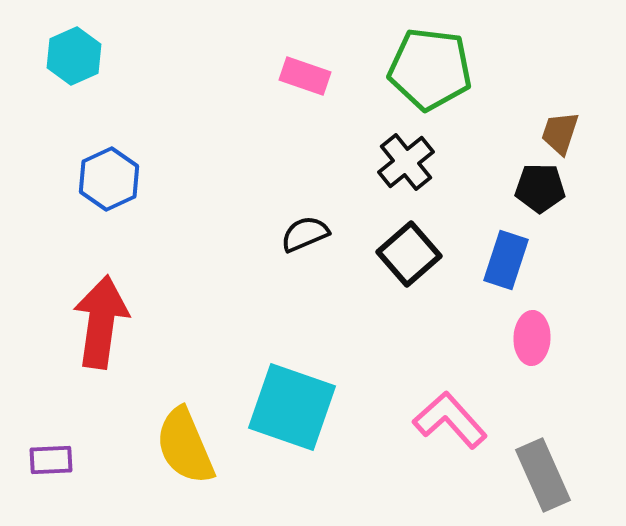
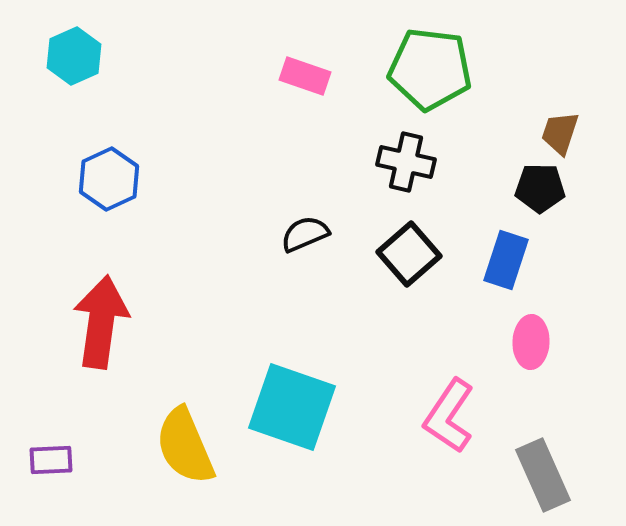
black cross: rotated 38 degrees counterclockwise
pink ellipse: moved 1 px left, 4 px down
pink L-shape: moved 1 px left, 4 px up; rotated 104 degrees counterclockwise
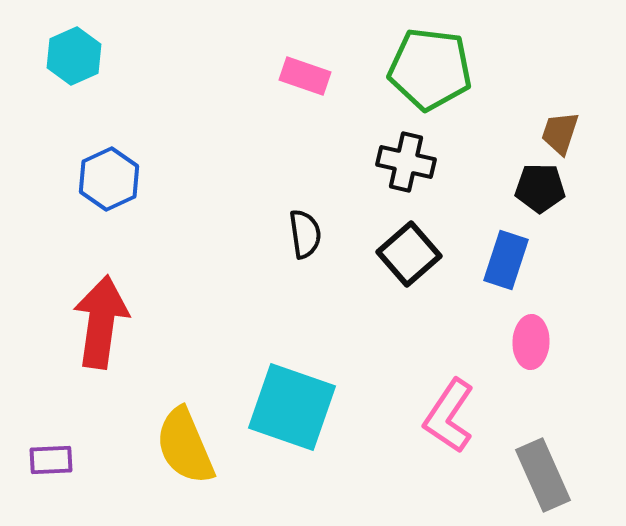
black semicircle: rotated 105 degrees clockwise
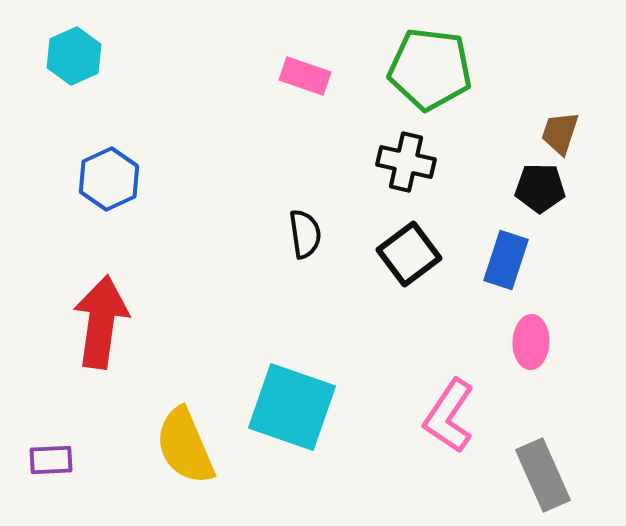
black square: rotated 4 degrees clockwise
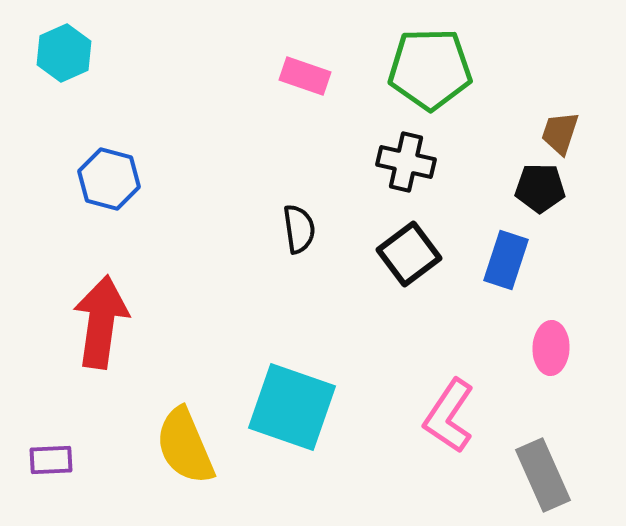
cyan hexagon: moved 10 px left, 3 px up
green pentagon: rotated 8 degrees counterclockwise
blue hexagon: rotated 20 degrees counterclockwise
black semicircle: moved 6 px left, 5 px up
pink ellipse: moved 20 px right, 6 px down
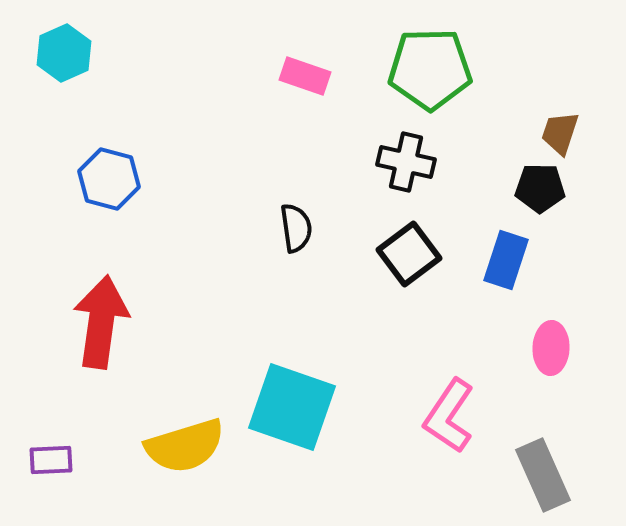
black semicircle: moved 3 px left, 1 px up
yellow semicircle: rotated 84 degrees counterclockwise
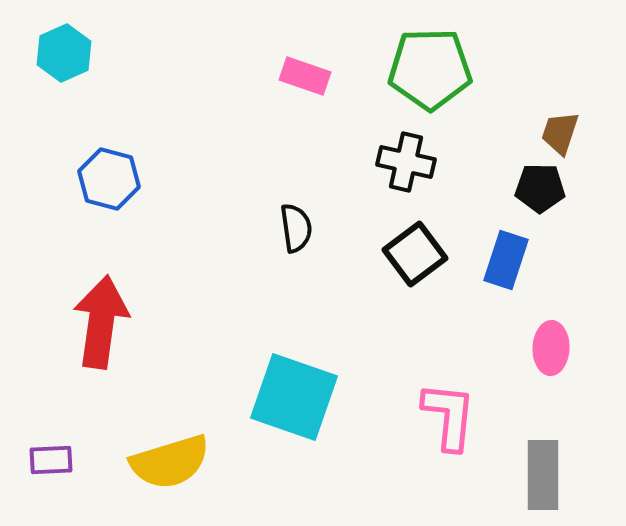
black square: moved 6 px right
cyan square: moved 2 px right, 10 px up
pink L-shape: rotated 152 degrees clockwise
yellow semicircle: moved 15 px left, 16 px down
gray rectangle: rotated 24 degrees clockwise
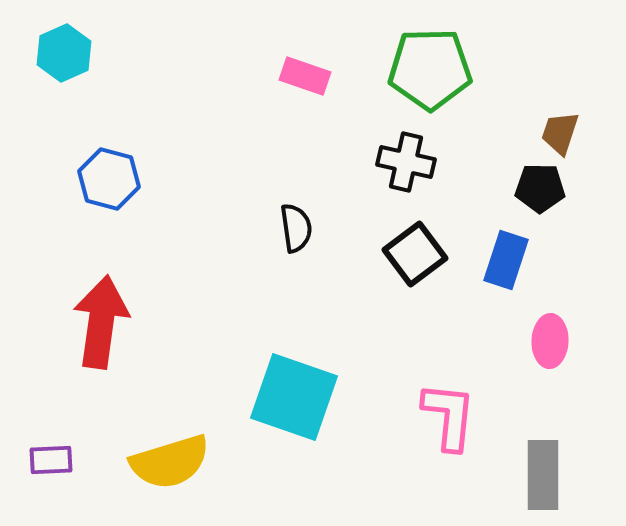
pink ellipse: moved 1 px left, 7 px up
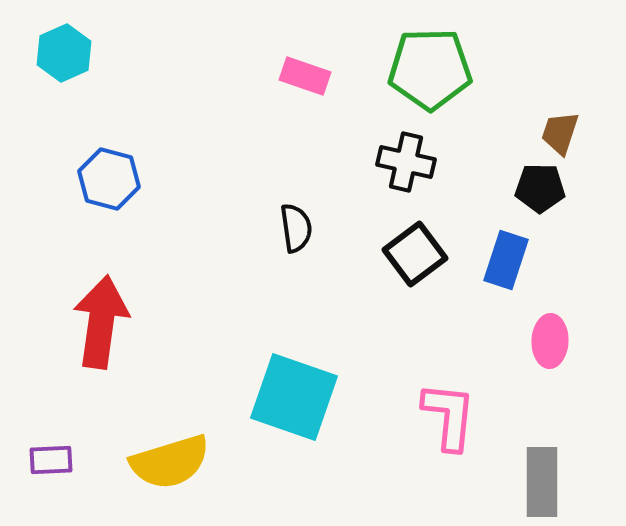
gray rectangle: moved 1 px left, 7 px down
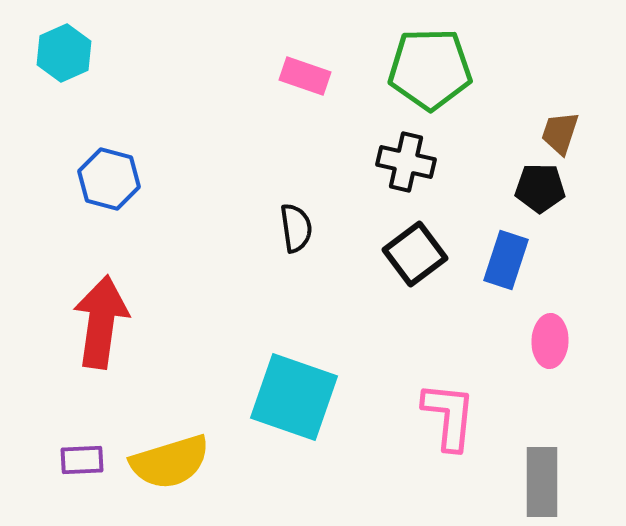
purple rectangle: moved 31 px right
